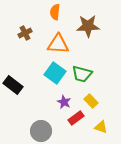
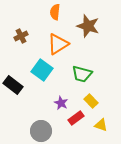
brown star: rotated 20 degrees clockwise
brown cross: moved 4 px left, 3 px down
orange triangle: rotated 35 degrees counterclockwise
cyan square: moved 13 px left, 3 px up
purple star: moved 3 px left, 1 px down
yellow triangle: moved 2 px up
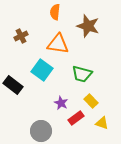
orange triangle: rotated 40 degrees clockwise
yellow triangle: moved 1 px right, 2 px up
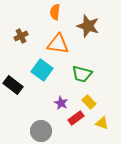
yellow rectangle: moved 2 px left, 1 px down
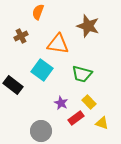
orange semicircle: moved 17 px left; rotated 14 degrees clockwise
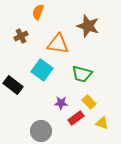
purple star: rotated 24 degrees counterclockwise
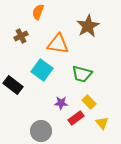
brown star: rotated 25 degrees clockwise
yellow triangle: rotated 32 degrees clockwise
